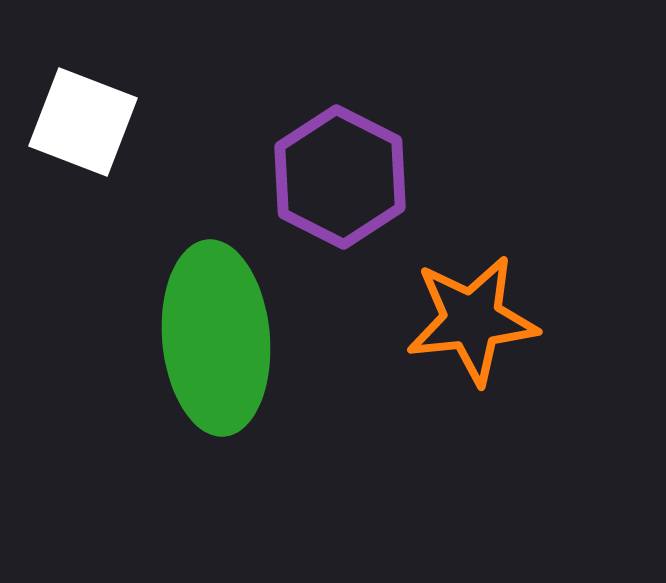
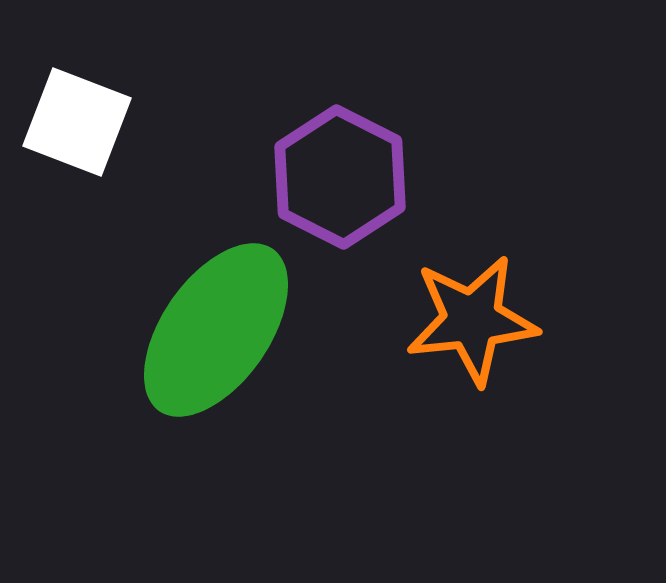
white square: moved 6 px left
green ellipse: moved 8 px up; rotated 40 degrees clockwise
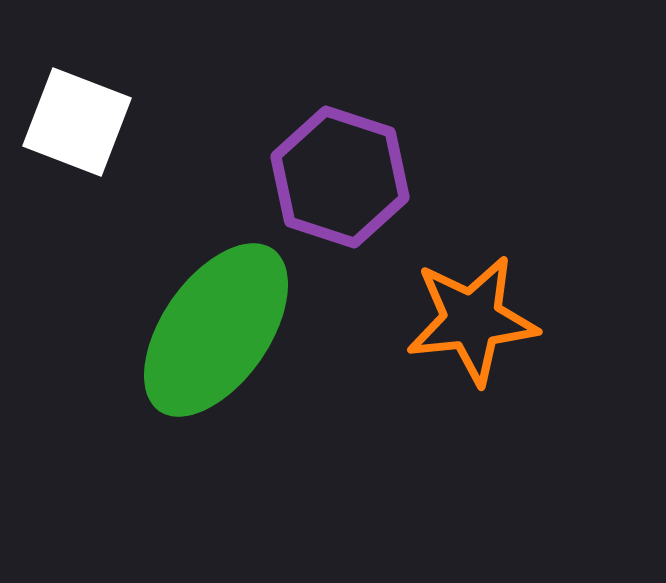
purple hexagon: rotated 9 degrees counterclockwise
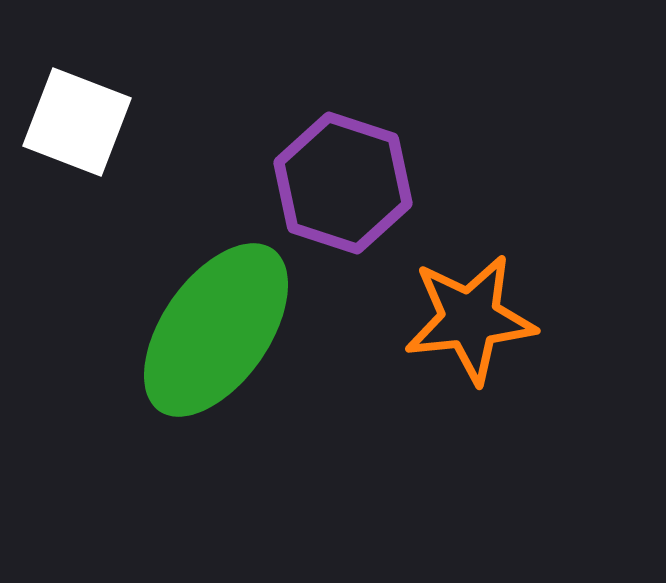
purple hexagon: moved 3 px right, 6 px down
orange star: moved 2 px left, 1 px up
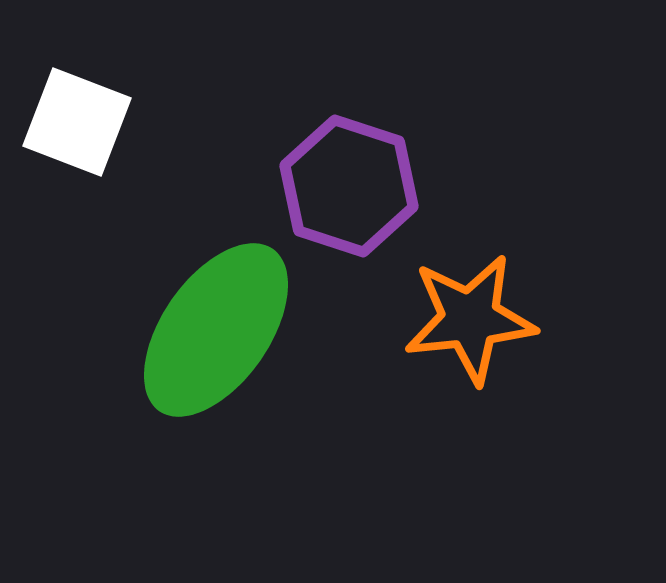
purple hexagon: moved 6 px right, 3 px down
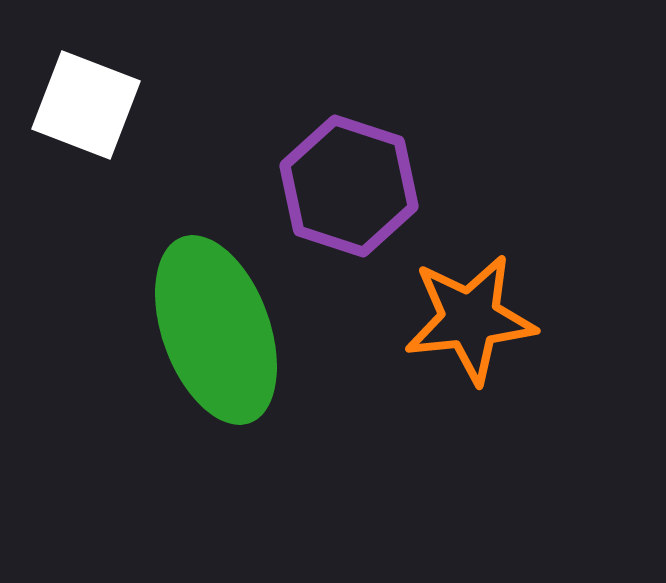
white square: moved 9 px right, 17 px up
green ellipse: rotated 55 degrees counterclockwise
